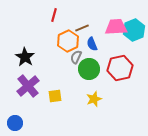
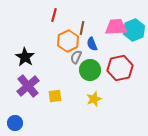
brown line: rotated 56 degrees counterclockwise
green circle: moved 1 px right, 1 px down
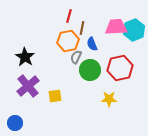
red line: moved 15 px right, 1 px down
orange hexagon: rotated 15 degrees clockwise
yellow star: moved 15 px right; rotated 21 degrees clockwise
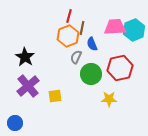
pink trapezoid: moved 1 px left
orange hexagon: moved 5 px up; rotated 10 degrees counterclockwise
green circle: moved 1 px right, 4 px down
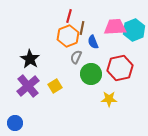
blue semicircle: moved 1 px right, 2 px up
black star: moved 5 px right, 2 px down
yellow square: moved 10 px up; rotated 24 degrees counterclockwise
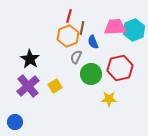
blue circle: moved 1 px up
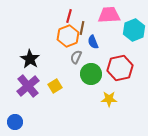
pink trapezoid: moved 6 px left, 12 px up
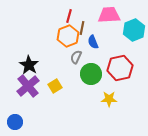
black star: moved 1 px left, 6 px down
